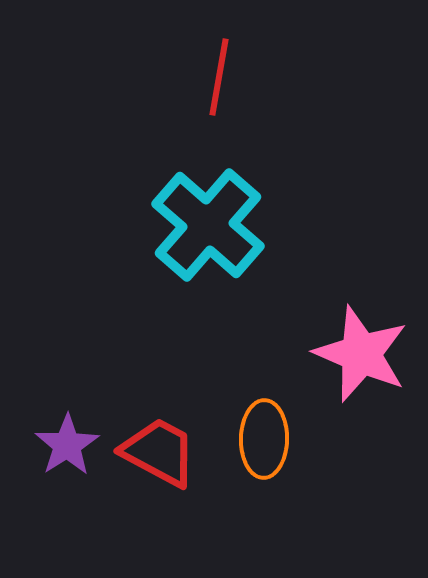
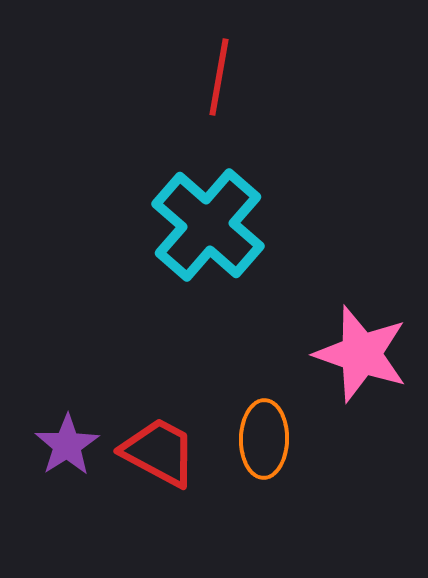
pink star: rotated 4 degrees counterclockwise
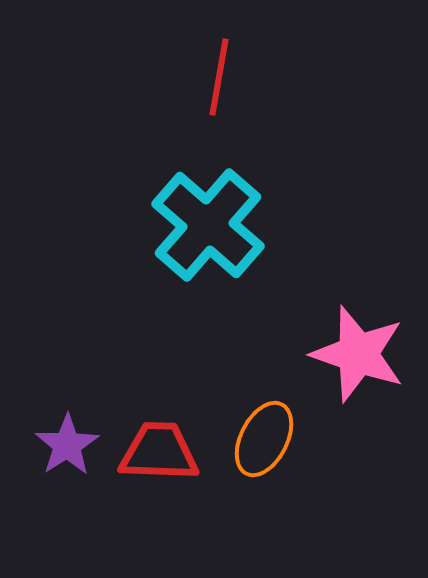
pink star: moved 3 px left
orange ellipse: rotated 26 degrees clockwise
red trapezoid: rotated 26 degrees counterclockwise
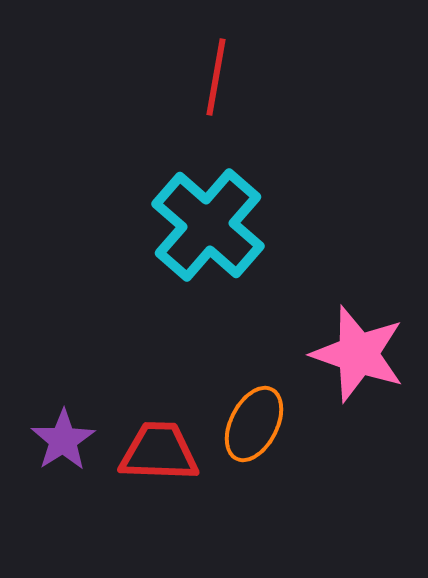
red line: moved 3 px left
orange ellipse: moved 10 px left, 15 px up
purple star: moved 4 px left, 5 px up
